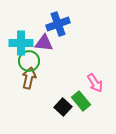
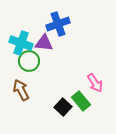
cyan cross: rotated 20 degrees clockwise
brown arrow: moved 8 px left, 12 px down; rotated 40 degrees counterclockwise
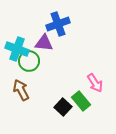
cyan cross: moved 4 px left, 6 px down
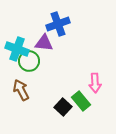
pink arrow: rotated 30 degrees clockwise
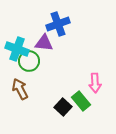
brown arrow: moved 1 px left, 1 px up
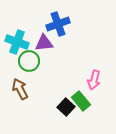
purple triangle: rotated 12 degrees counterclockwise
cyan cross: moved 7 px up
pink arrow: moved 1 px left, 3 px up; rotated 18 degrees clockwise
black square: moved 3 px right
